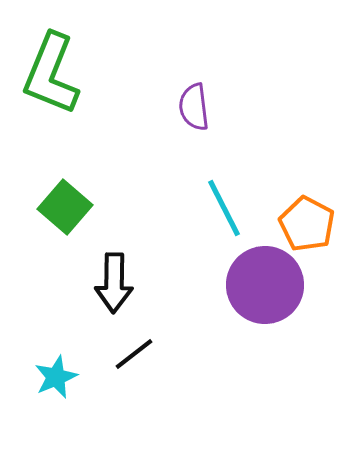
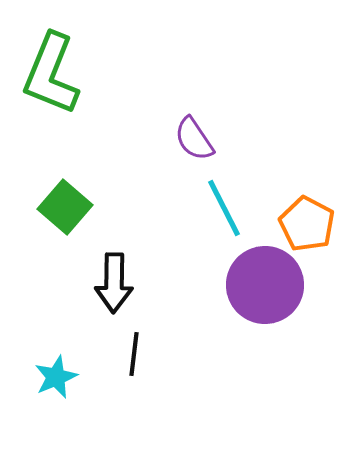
purple semicircle: moved 32 px down; rotated 27 degrees counterclockwise
black line: rotated 45 degrees counterclockwise
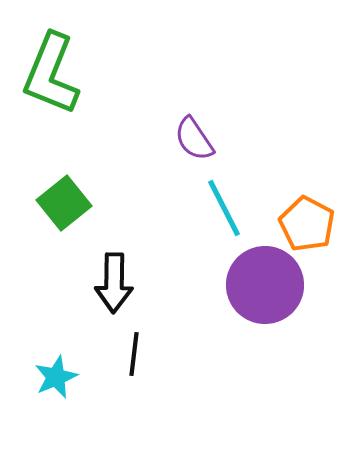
green square: moved 1 px left, 4 px up; rotated 10 degrees clockwise
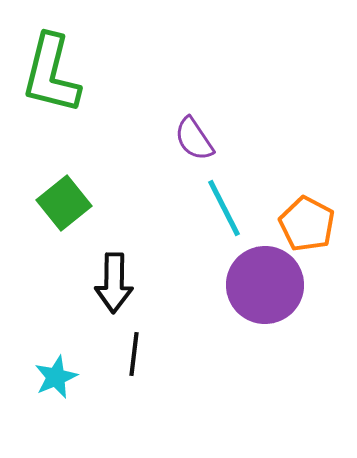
green L-shape: rotated 8 degrees counterclockwise
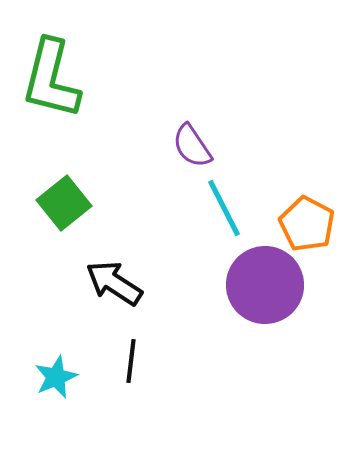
green L-shape: moved 5 px down
purple semicircle: moved 2 px left, 7 px down
black arrow: rotated 122 degrees clockwise
black line: moved 3 px left, 7 px down
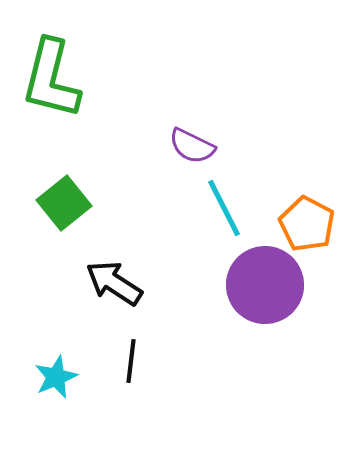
purple semicircle: rotated 30 degrees counterclockwise
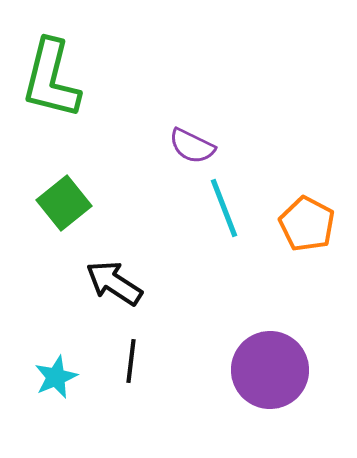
cyan line: rotated 6 degrees clockwise
purple circle: moved 5 px right, 85 px down
